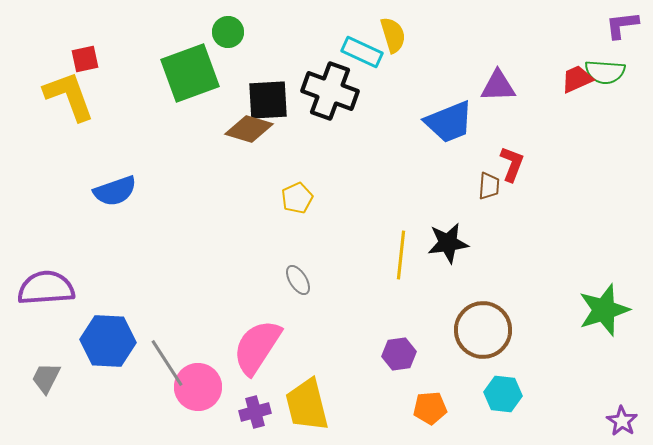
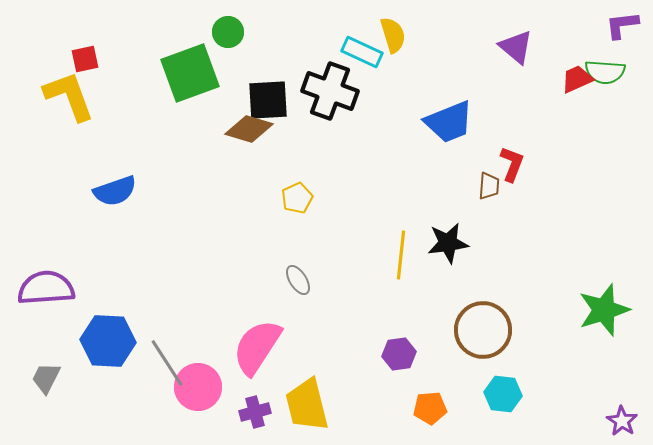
purple triangle: moved 18 px right, 39 px up; rotated 42 degrees clockwise
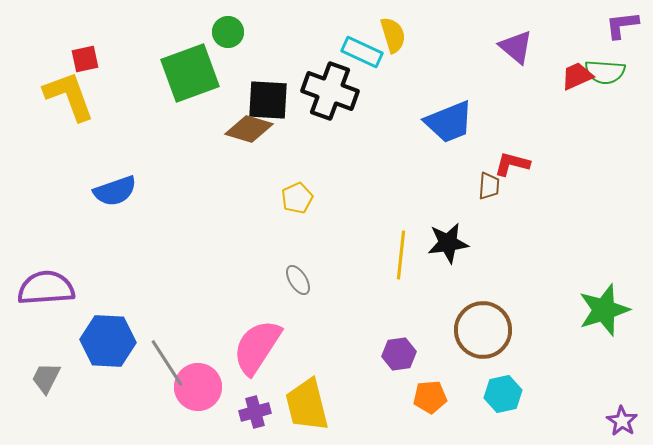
red trapezoid: moved 3 px up
black square: rotated 6 degrees clockwise
red L-shape: rotated 96 degrees counterclockwise
cyan hexagon: rotated 18 degrees counterclockwise
orange pentagon: moved 11 px up
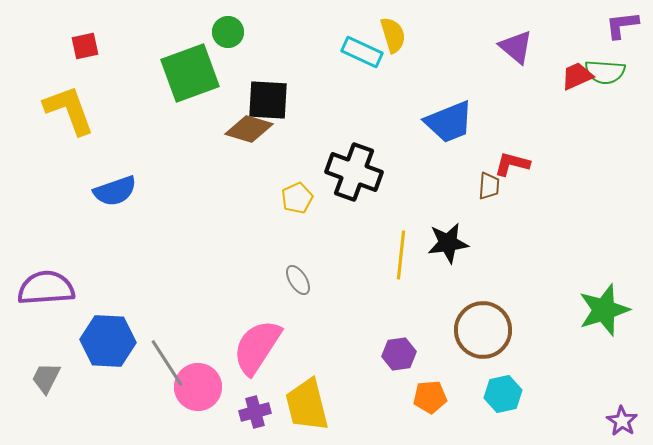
red square: moved 13 px up
black cross: moved 24 px right, 81 px down
yellow L-shape: moved 14 px down
